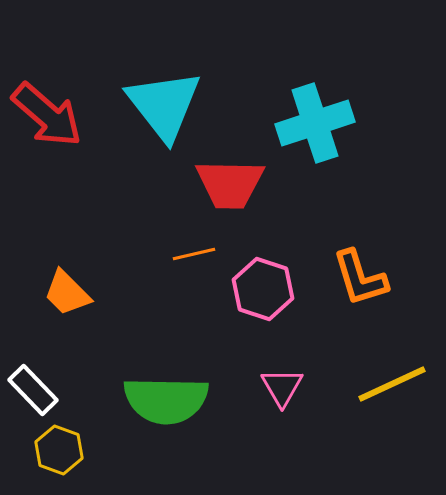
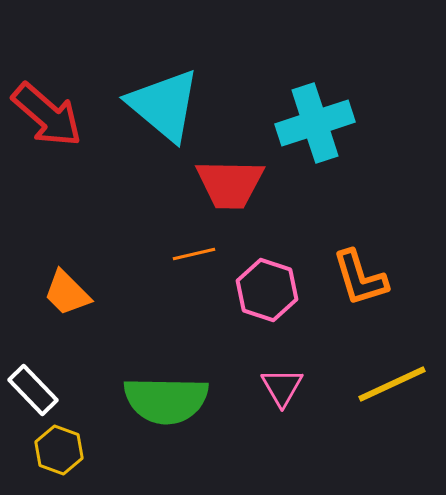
cyan triangle: rotated 12 degrees counterclockwise
pink hexagon: moved 4 px right, 1 px down
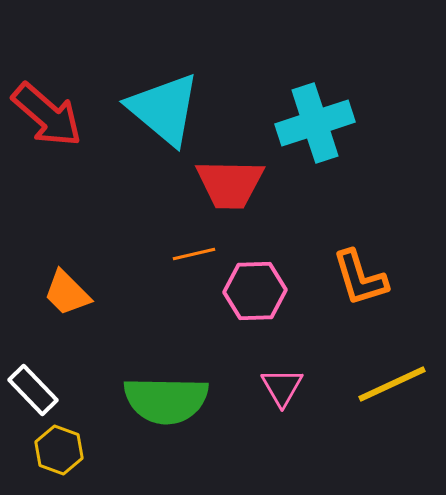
cyan triangle: moved 4 px down
pink hexagon: moved 12 px left, 1 px down; rotated 20 degrees counterclockwise
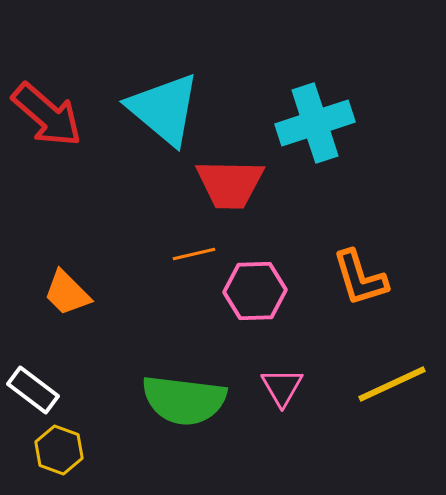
white rectangle: rotated 9 degrees counterclockwise
green semicircle: moved 18 px right; rotated 6 degrees clockwise
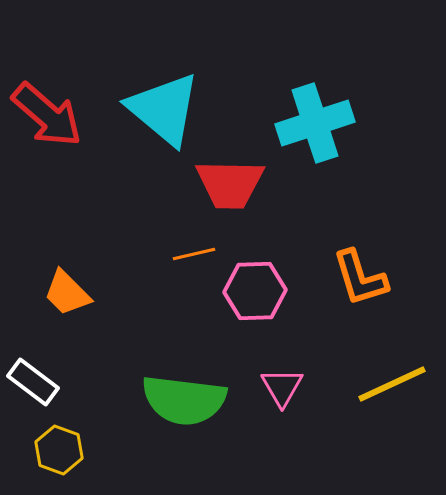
white rectangle: moved 8 px up
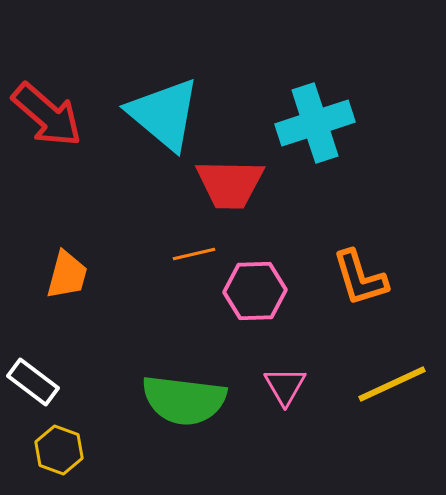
cyan triangle: moved 5 px down
orange trapezoid: moved 18 px up; rotated 120 degrees counterclockwise
pink triangle: moved 3 px right, 1 px up
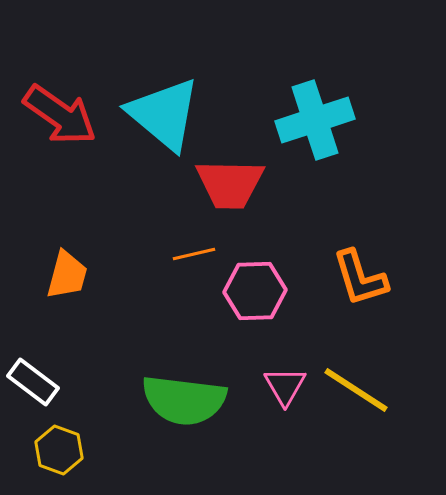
red arrow: moved 13 px right; rotated 6 degrees counterclockwise
cyan cross: moved 3 px up
yellow line: moved 36 px left, 6 px down; rotated 58 degrees clockwise
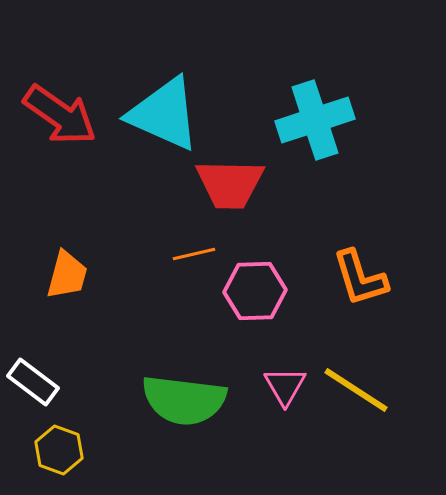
cyan triangle: rotated 16 degrees counterclockwise
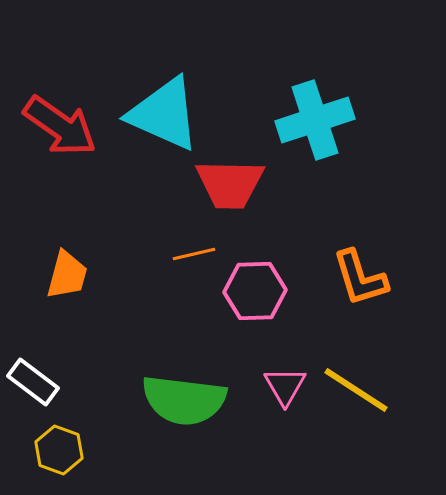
red arrow: moved 11 px down
